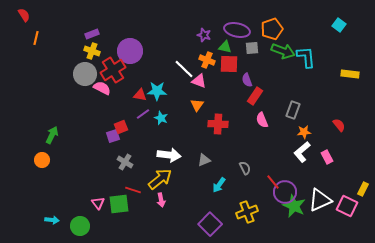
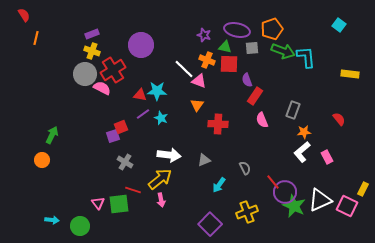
purple circle at (130, 51): moved 11 px right, 6 px up
red semicircle at (339, 125): moved 6 px up
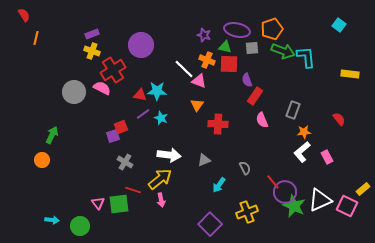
gray circle at (85, 74): moved 11 px left, 18 px down
yellow rectangle at (363, 189): rotated 24 degrees clockwise
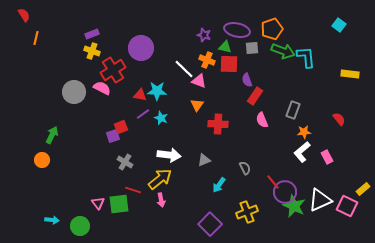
purple circle at (141, 45): moved 3 px down
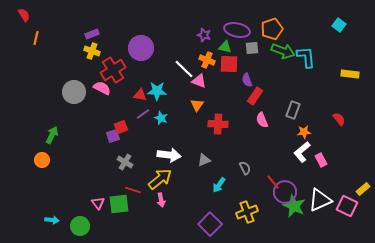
pink rectangle at (327, 157): moved 6 px left, 3 px down
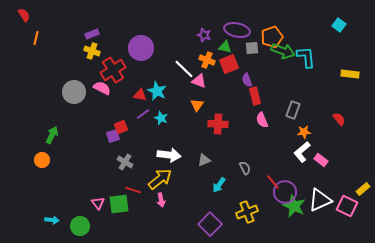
orange pentagon at (272, 29): moved 8 px down
red square at (229, 64): rotated 24 degrees counterclockwise
cyan star at (157, 91): rotated 24 degrees clockwise
red rectangle at (255, 96): rotated 48 degrees counterclockwise
pink rectangle at (321, 160): rotated 24 degrees counterclockwise
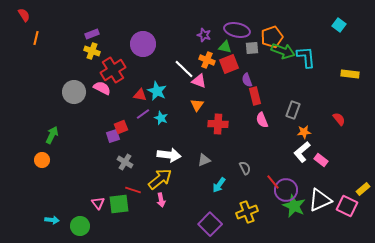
purple circle at (141, 48): moved 2 px right, 4 px up
purple circle at (285, 192): moved 1 px right, 2 px up
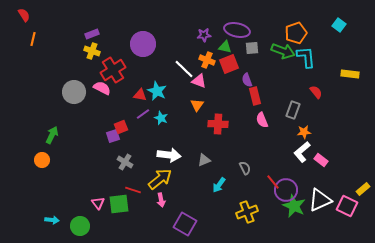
purple star at (204, 35): rotated 24 degrees counterclockwise
orange pentagon at (272, 37): moved 24 px right, 4 px up
orange line at (36, 38): moved 3 px left, 1 px down
red semicircle at (339, 119): moved 23 px left, 27 px up
purple square at (210, 224): moved 25 px left; rotated 15 degrees counterclockwise
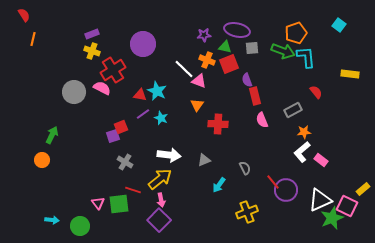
gray rectangle at (293, 110): rotated 42 degrees clockwise
green star at (294, 206): moved 38 px right, 12 px down; rotated 25 degrees clockwise
purple square at (185, 224): moved 26 px left, 4 px up; rotated 15 degrees clockwise
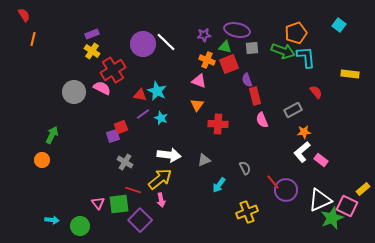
yellow cross at (92, 51): rotated 14 degrees clockwise
white line at (184, 69): moved 18 px left, 27 px up
purple square at (159, 220): moved 19 px left
